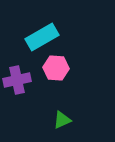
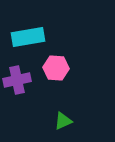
cyan rectangle: moved 14 px left; rotated 20 degrees clockwise
green triangle: moved 1 px right, 1 px down
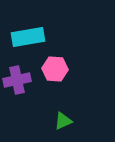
pink hexagon: moved 1 px left, 1 px down
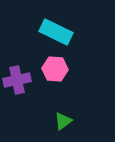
cyan rectangle: moved 28 px right, 5 px up; rotated 36 degrees clockwise
green triangle: rotated 12 degrees counterclockwise
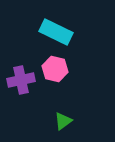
pink hexagon: rotated 10 degrees clockwise
purple cross: moved 4 px right
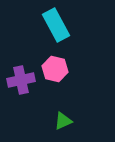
cyan rectangle: moved 7 px up; rotated 36 degrees clockwise
green triangle: rotated 12 degrees clockwise
